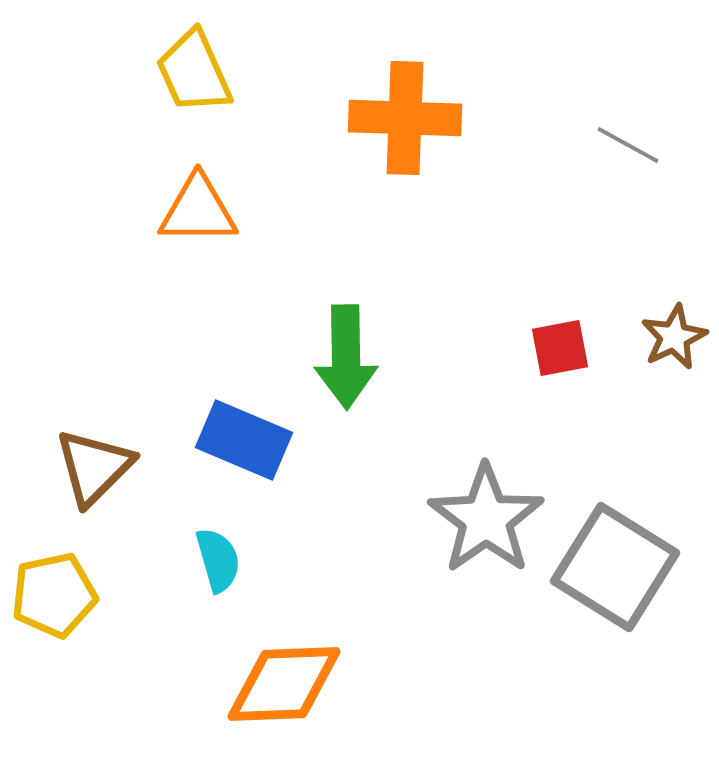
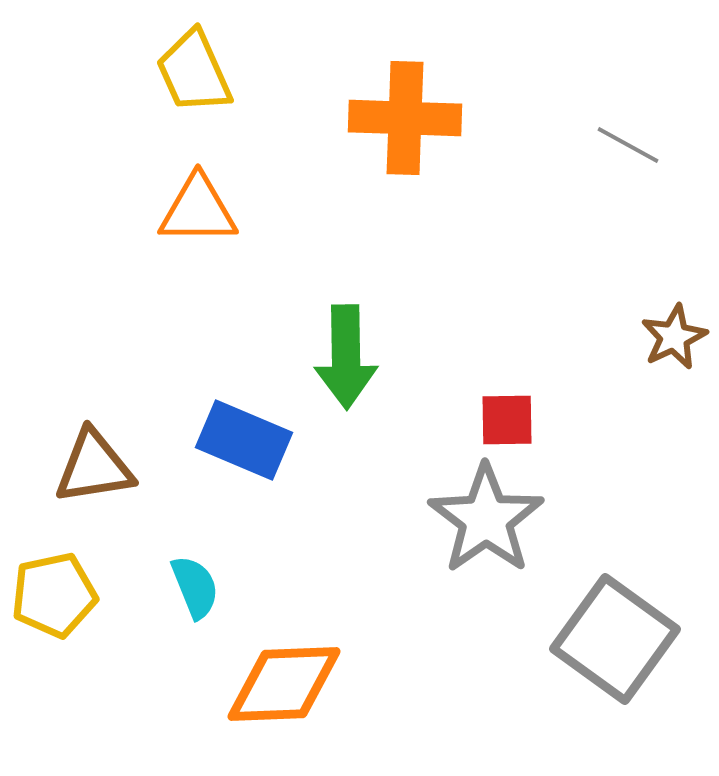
red square: moved 53 px left, 72 px down; rotated 10 degrees clockwise
brown triangle: rotated 36 degrees clockwise
cyan semicircle: moved 23 px left, 27 px down; rotated 6 degrees counterclockwise
gray square: moved 72 px down; rotated 4 degrees clockwise
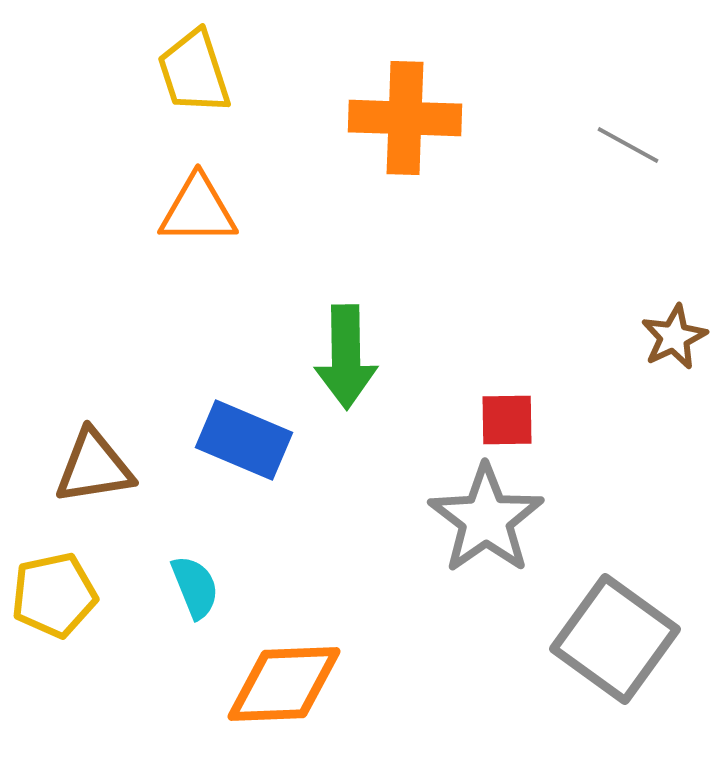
yellow trapezoid: rotated 6 degrees clockwise
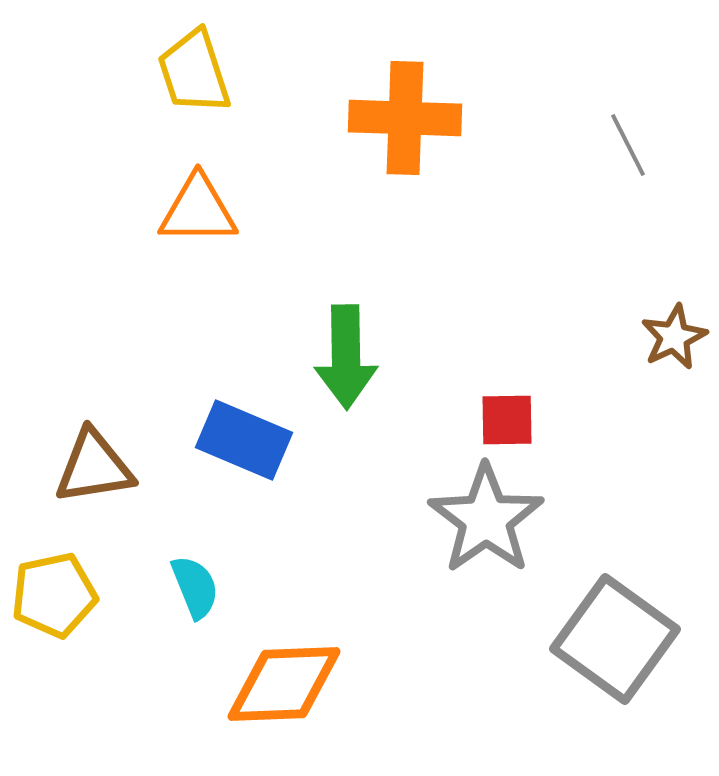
gray line: rotated 34 degrees clockwise
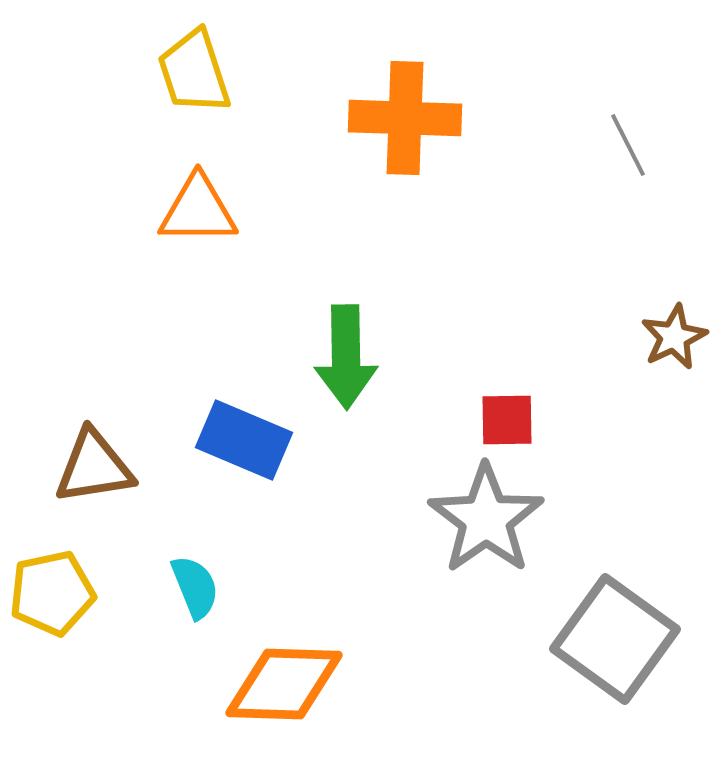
yellow pentagon: moved 2 px left, 2 px up
orange diamond: rotated 4 degrees clockwise
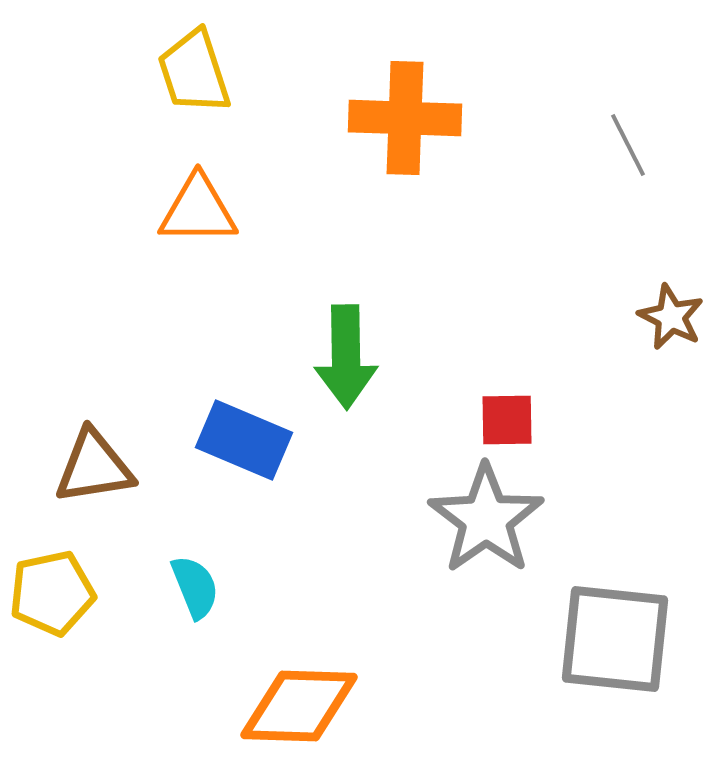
brown star: moved 3 px left, 20 px up; rotated 20 degrees counterclockwise
gray square: rotated 30 degrees counterclockwise
orange diamond: moved 15 px right, 22 px down
